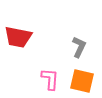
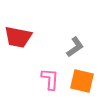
gray L-shape: moved 4 px left; rotated 30 degrees clockwise
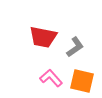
red trapezoid: moved 25 px right
pink L-shape: moved 1 px right, 1 px up; rotated 45 degrees counterclockwise
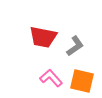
gray L-shape: moved 1 px up
